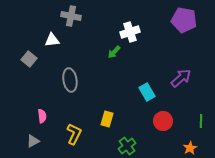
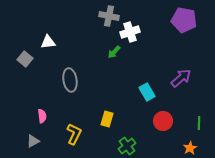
gray cross: moved 38 px right
white triangle: moved 4 px left, 2 px down
gray square: moved 4 px left
green line: moved 2 px left, 2 px down
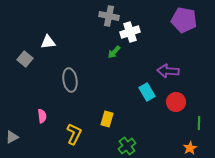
purple arrow: moved 13 px left, 7 px up; rotated 135 degrees counterclockwise
red circle: moved 13 px right, 19 px up
gray triangle: moved 21 px left, 4 px up
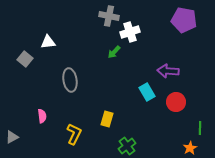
green line: moved 1 px right, 5 px down
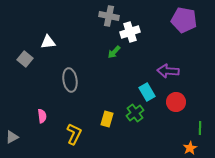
green cross: moved 8 px right, 33 px up
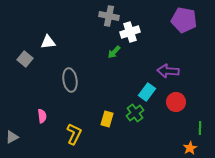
cyan rectangle: rotated 66 degrees clockwise
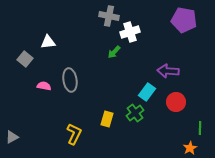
pink semicircle: moved 2 px right, 30 px up; rotated 72 degrees counterclockwise
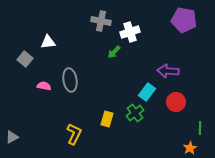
gray cross: moved 8 px left, 5 px down
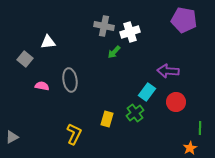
gray cross: moved 3 px right, 5 px down
pink semicircle: moved 2 px left
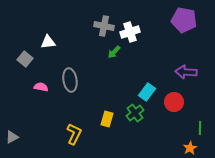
purple arrow: moved 18 px right, 1 px down
pink semicircle: moved 1 px left, 1 px down
red circle: moved 2 px left
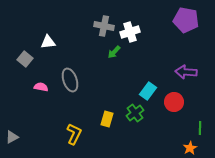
purple pentagon: moved 2 px right
gray ellipse: rotated 10 degrees counterclockwise
cyan rectangle: moved 1 px right, 1 px up
